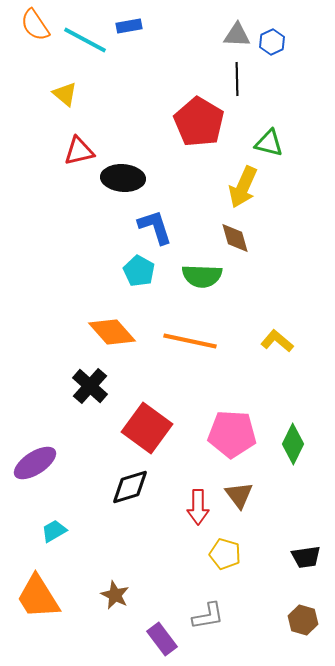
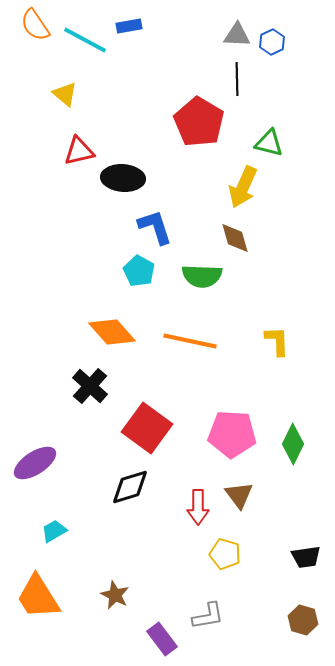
yellow L-shape: rotated 48 degrees clockwise
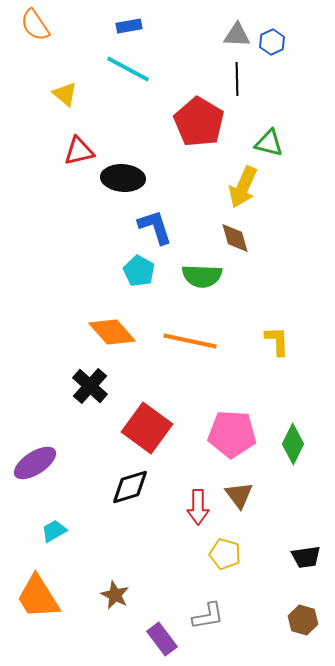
cyan line: moved 43 px right, 29 px down
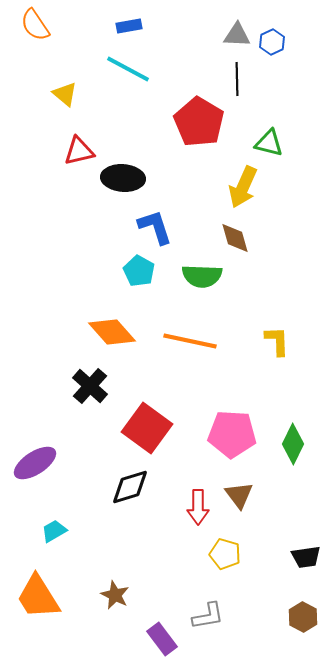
brown hexagon: moved 3 px up; rotated 12 degrees clockwise
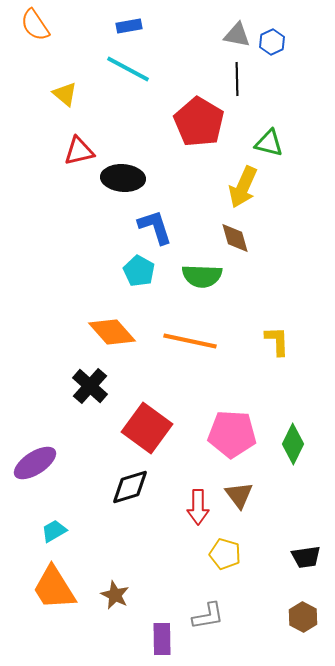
gray triangle: rotated 8 degrees clockwise
orange trapezoid: moved 16 px right, 9 px up
purple rectangle: rotated 36 degrees clockwise
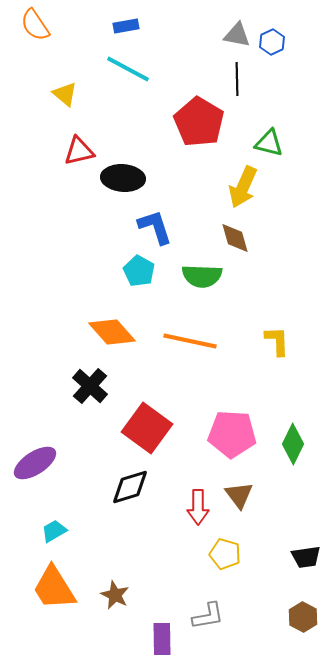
blue rectangle: moved 3 px left
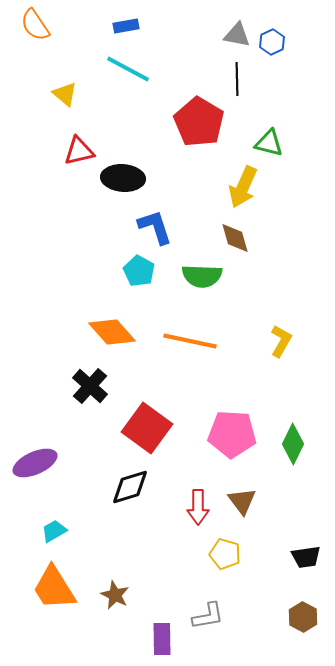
yellow L-shape: moved 4 px right; rotated 32 degrees clockwise
purple ellipse: rotated 9 degrees clockwise
brown triangle: moved 3 px right, 6 px down
